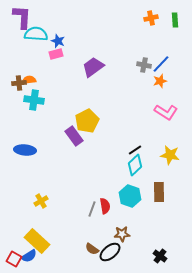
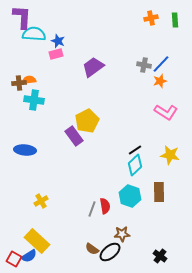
cyan semicircle: moved 2 px left
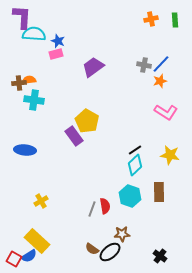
orange cross: moved 1 px down
yellow pentagon: rotated 15 degrees counterclockwise
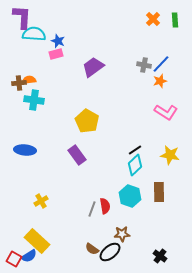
orange cross: moved 2 px right; rotated 32 degrees counterclockwise
purple rectangle: moved 3 px right, 19 px down
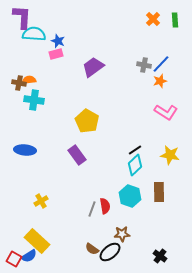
brown cross: rotated 16 degrees clockwise
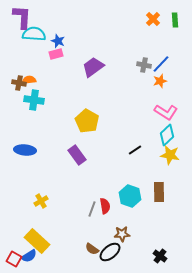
cyan diamond: moved 32 px right, 30 px up
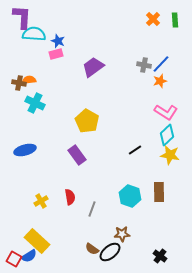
cyan cross: moved 1 px right, 3 px down; rotated 18 degrees clockwise
blue ellipse: rotated 20 degrees counterclockwise
red semicircle: moved 35 px left, 9 px up
